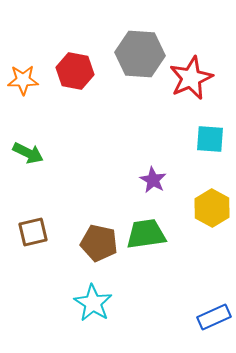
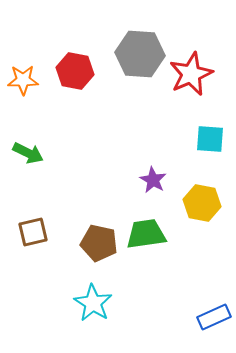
red star: moved 4 px up
yellow hexagon: moved 10 px left, 5 px up; rotated 18 degrees counterclockwise
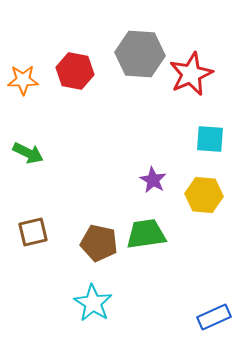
yellow hexagon: moved 2 px right, 8 px up; rotated 6 degrees counterclockwise
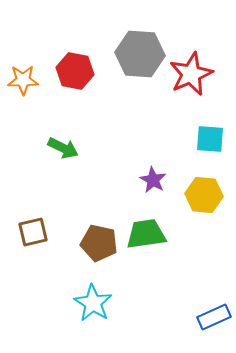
green arrow: moved 35 px right, 5 px up
